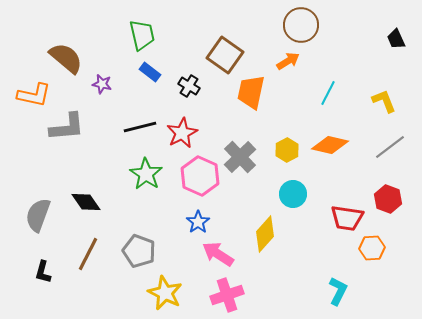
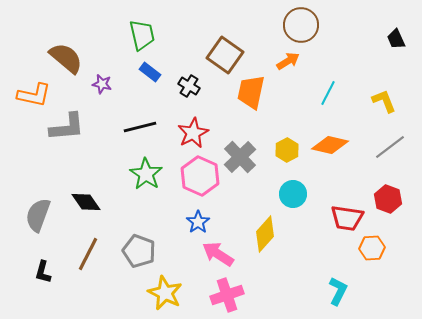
red star: moved 11 px right
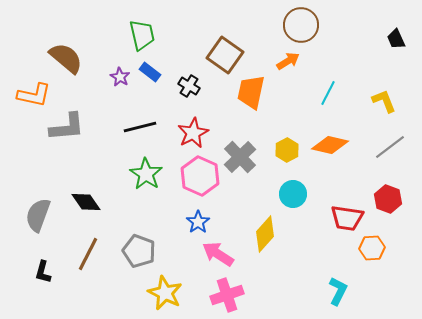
purple star: moved 18 px right, 7 px up; rotated 18 degrees clockwise
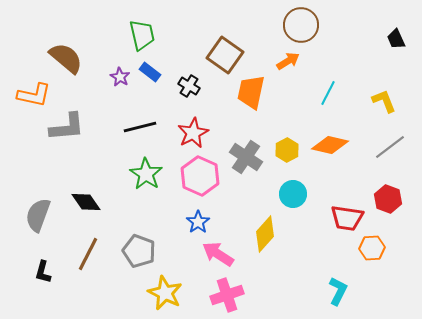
gray cross: moved 6 px right; rotated 12 degrees counterclockwise
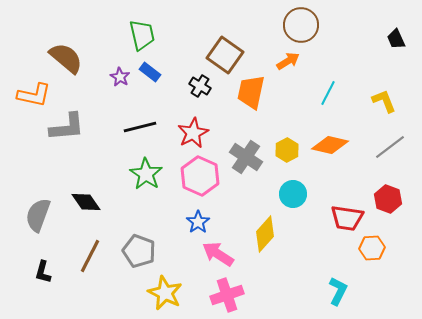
black cross: moved 11 px right
brown line: moved 2 px right, 2 px down
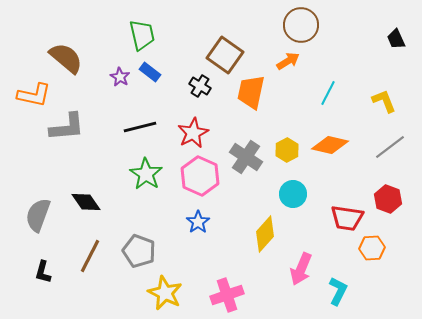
pink arrow: moved 83 px right, 15 px down; rotated 100 degrees counterclockwise
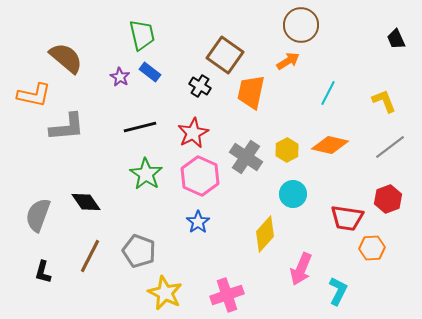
red hexagon: rotated 20 degrees clockwise
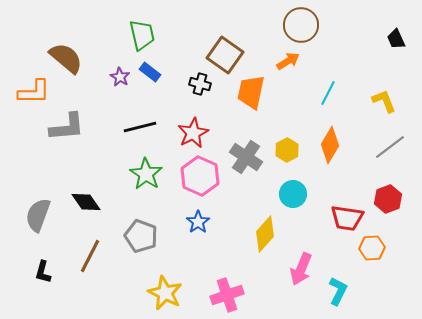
black cross: moved 2 px up; rotated 15 degrees counterclockwise
orange L-shape: moved 3 px up; rotated 12 degrees counterclockwise
orange diamond: rotated 72 degrees counterclockwise
gray pentagon: moved 2 px right, 15 px up
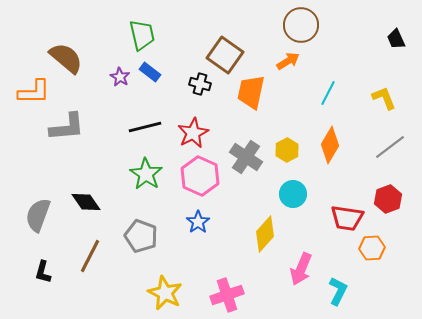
yellow L-shape: moved 3 px up
black line: moved 5 px right
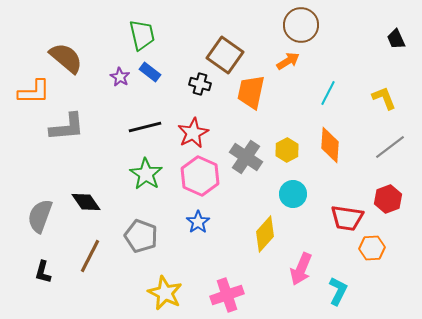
orange diamond: rotated 27 degrees counterclockwise
gray semicircle: moved 2 px right, 1 px down
